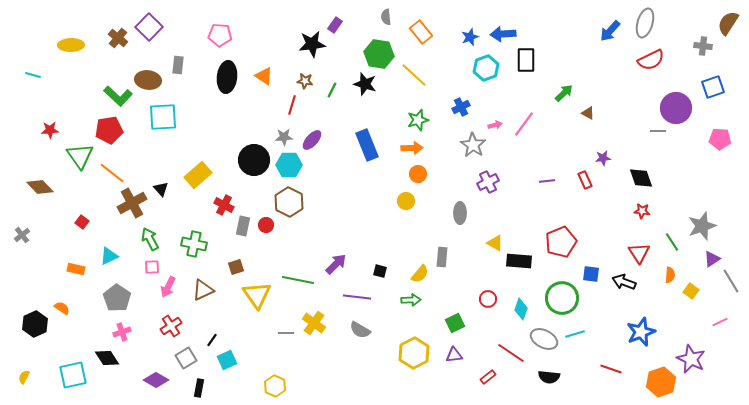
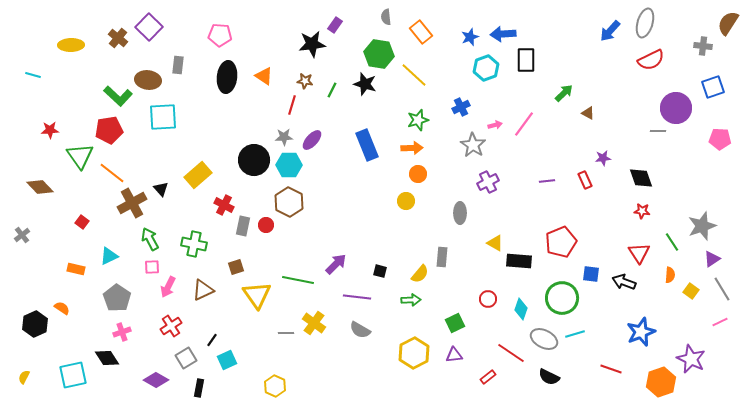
gray line at (731, 281): moved 9 px left, 8 px down
black semicircle at (549, 377): rotated 20 degrees clockwise
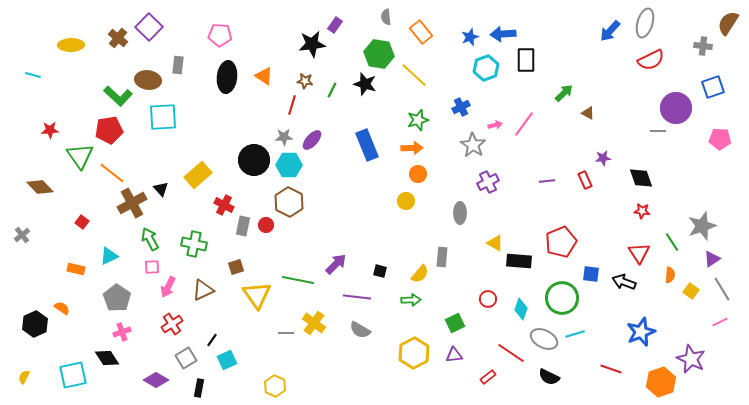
red cross at (171, 326): moved 1 px right, 2 px up
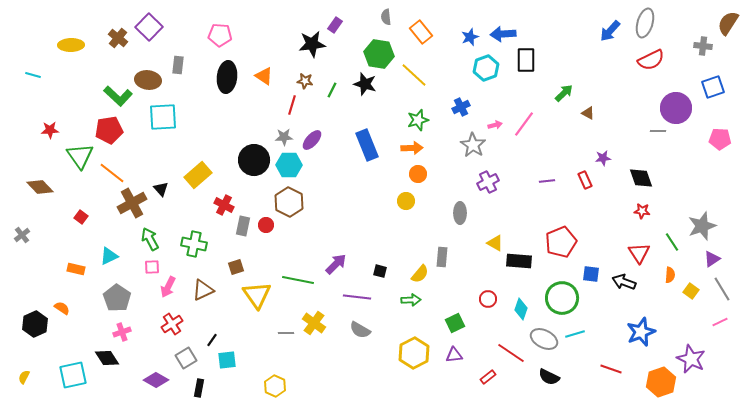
red square at (82, 222): moved 1 px left, 5 px up
cyan square at (227, 360): rotated 18 degrees clockwise
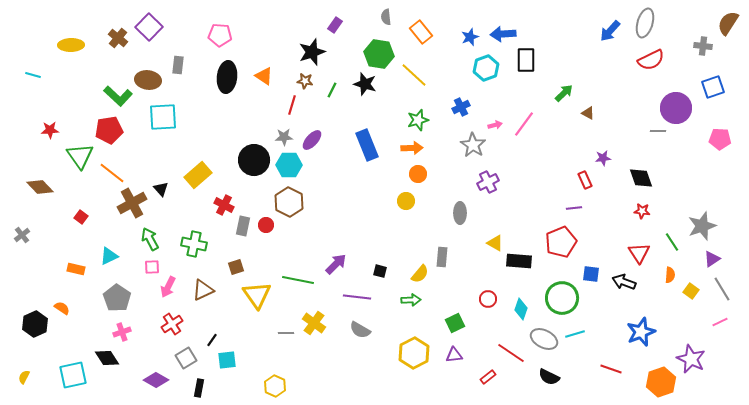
black star at (312, 44): moved 8 px down; rotated 12 degrees counterclockwise
purple line at (547, 181): moved 27 px right, 27 px down
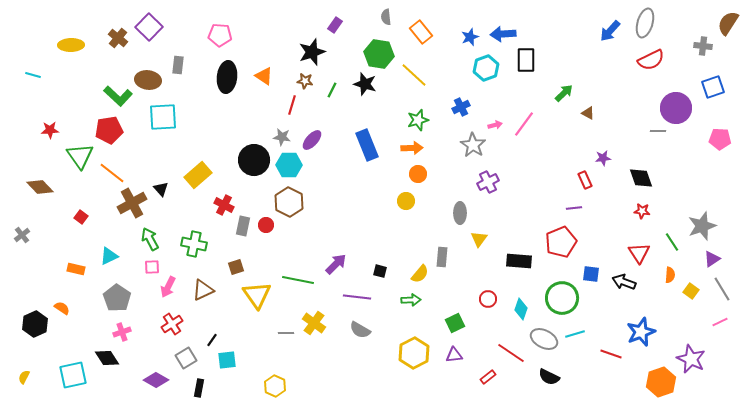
gray star at (284, 137): moved 2 px left; rotated 12 degrees clockwise
yellow triangle at (495, 243): moved 16 px left, 4 px up; rotated 36 degrees clockwise
red line at (611, 369): moved 15 px up
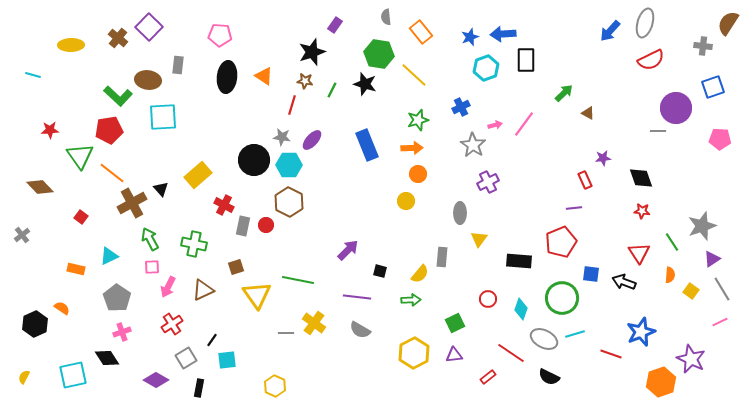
purple arrow at (336, 264): moved 12 px right, 14 px up
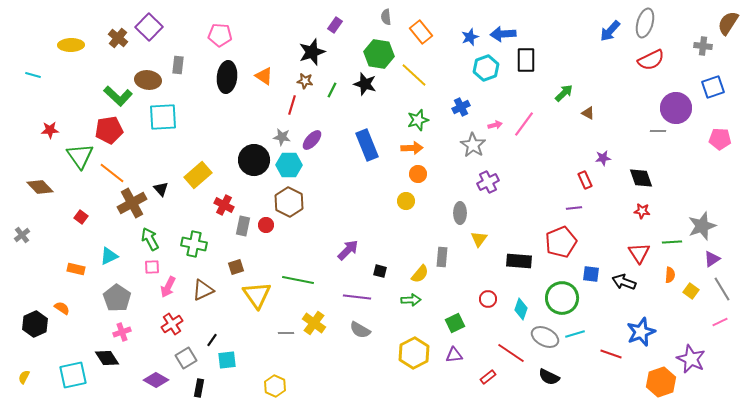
green line at (672, 242): rotated 60 degrees counterclockwise
gray ellipse at (544, 339): moved 1 px right, 2 px up
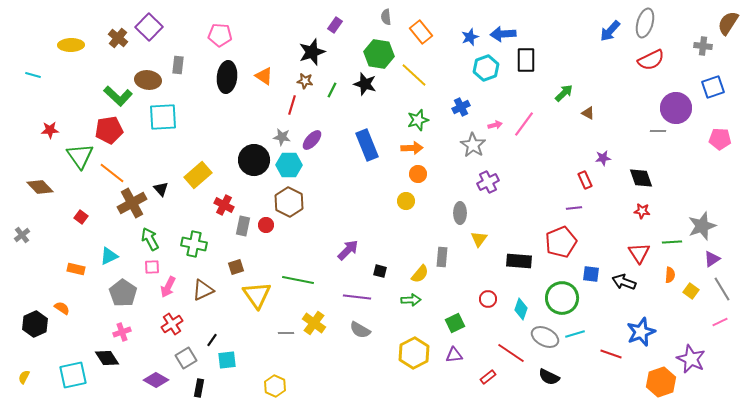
gray pentagon at (117, 298): moved 6 px right, 5 px up
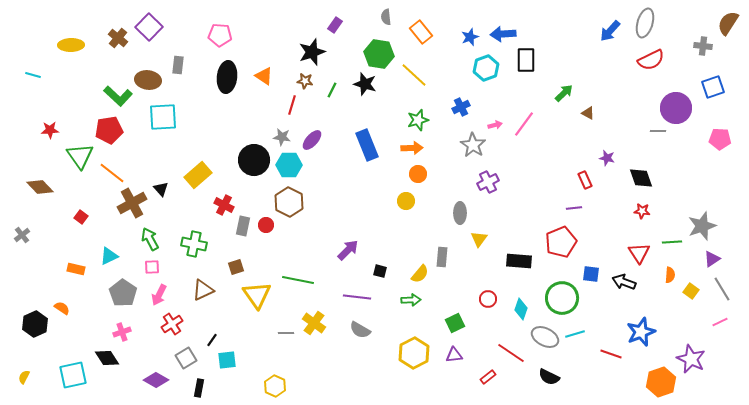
purple star at (603, 158): moved 4 px right; rotated 21 degrees clockwise
pink arrow at (168, 287): moved 9 px left, 8 px down
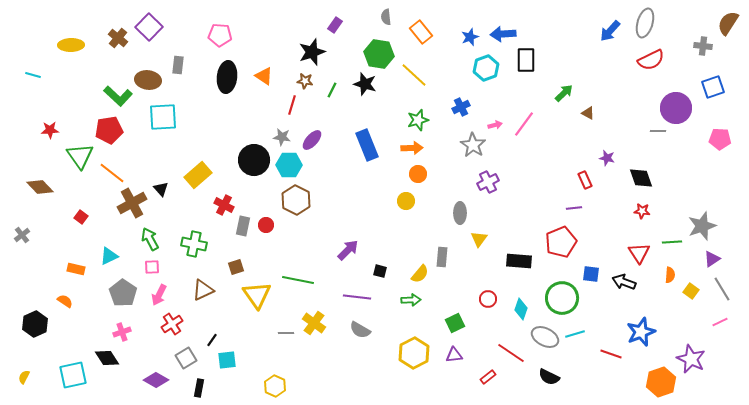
brown hexagon at (289, 202): moved 7 px right, 2 px up
orange semicircle at (62, 308): moved 3 px right, 7 px up
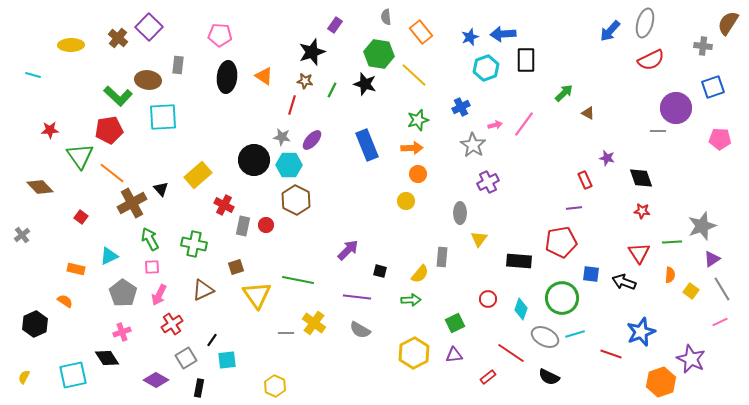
red pentagon at (561, 242): rotated 12 degrees clockwise
